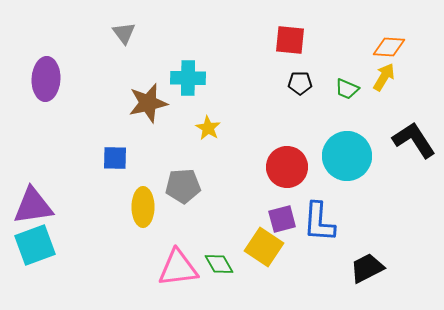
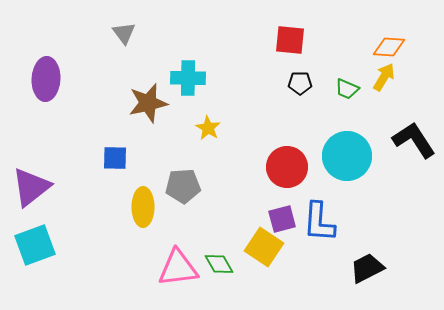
purple triangle: moved 2 px left, 19 px up; rotated 30 degrees counterclockwise
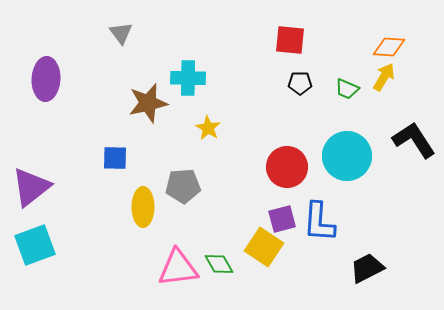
gray triangle: moved 3 px left
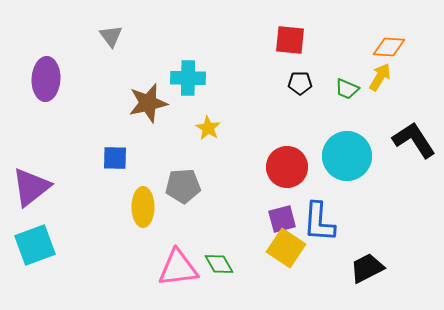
gray triangle: moved 10 px left, 3 px down
yellow arrow: moved 4 px left
yellow square: moved 22 px right, 1 px down
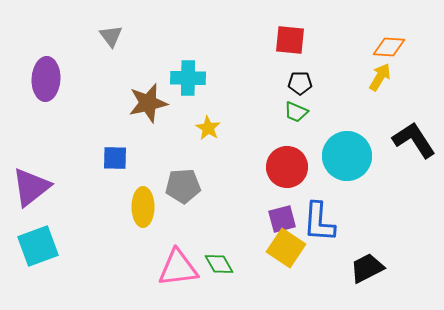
green trapezoid: moved 51 px left, 23 px down
cyan square: moved 3 px right, 1 px down
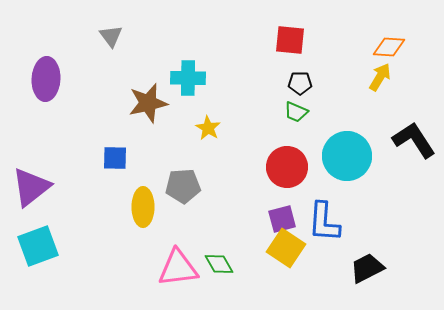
blue L-shape: moved 5 px right
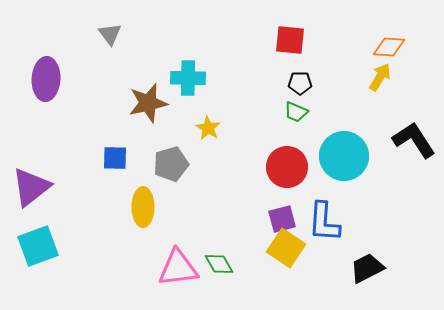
gray triangle: moved 1 px left, 2 px up
cyan circle: moved 3 px left
gray pentagon: moved 12 px left, 22 px up; rotated 12 degrees counterclockwise
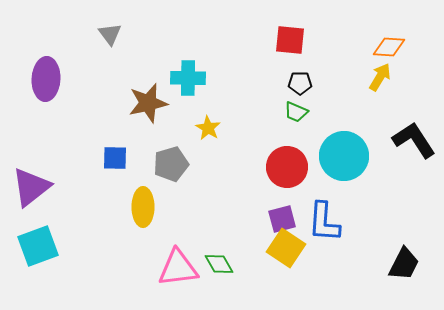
black trapezoid: moved 37 px right, 4 px up; rotated 144 degrees clockwise
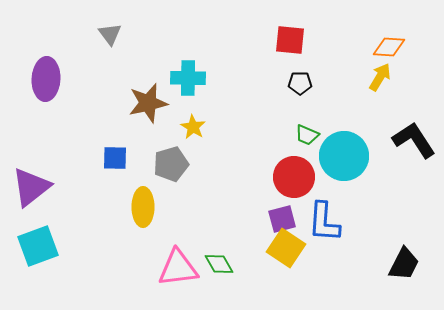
green trapezoid: moved 11 px right, 23 px down
yellow star: moved 15 px left, 1 px up
red circle: moved 7 px right, 10 px down
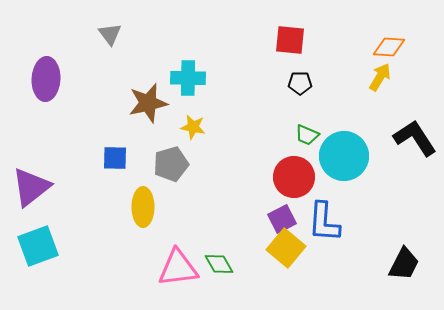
yellow star: rotated 20 degrees counterclockwise
black L-shape: moved 1 px right, 2 px up
purple square: rotated 12 degrees counterclockwise
yellow square: rotated 6 degrees clockwise
